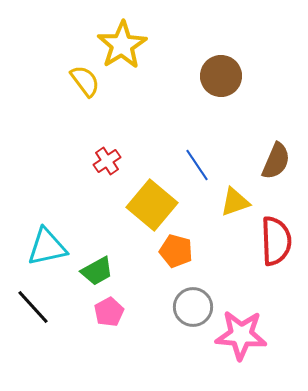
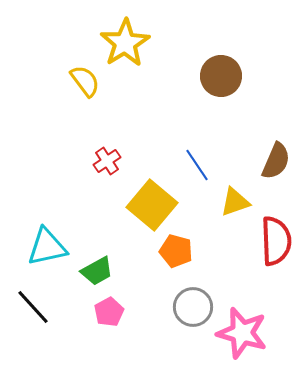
yellow star: moved 3 px right, 2 px up
pink star: moved 1 px right, 2 px up; rotated 12 degrees clockwise
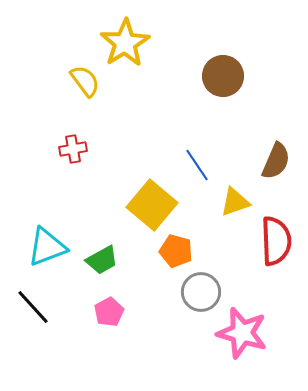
brown circle: moved 2 px right
red cross: moved 34 px left, 12 px up; rotated 24 degrees clockwise
cyan triangle: rotated 9 degrees counterclockwise
green trapezoid: moved 5 px right, 11 px up
gray circle: moved 8 px right, 15 px up
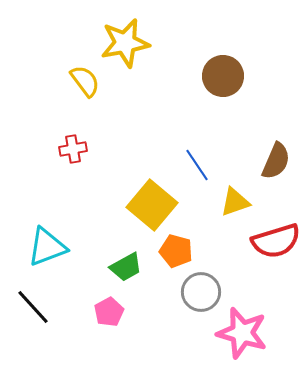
yellow star: rotated 21 degrees clockwise
red semicircle: rotated 75 degrees clockwise
green trapezoid: moved 24 px right, 7 px down
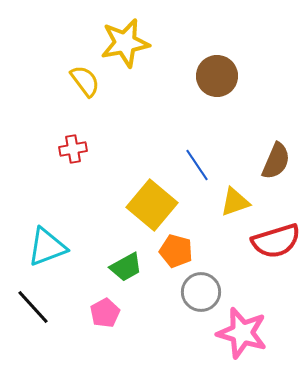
brown circle: moved 6 px left
pink pentagon: moved 4 px left, 1 px down
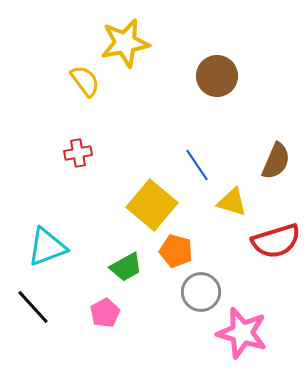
red cross: moved 5 px right, 4 px down
yellow triangle: moved 3 px left; rotated 36 degrees clockwise
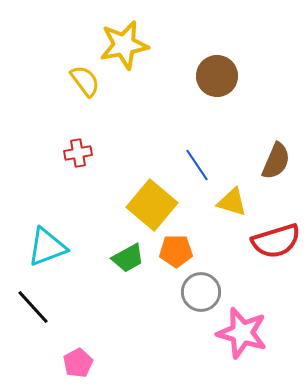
yellow star: moved 1 px left, 2 px down
orange pentagon: rotated 16 degrees counterclockwise
green trapezoid: moved 2 px right, 9 px up
pink pentagon: moved 27 px left, 50 px down
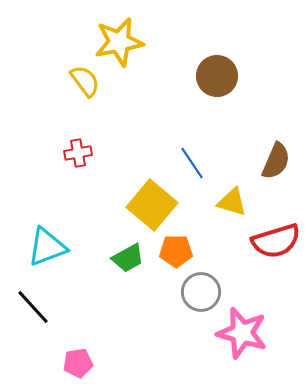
yellow star: moved 5 px left, 3 px up
blue line: moved 5 px left, 2 px up
pink pentagon: rotated 20 degrees clockwise
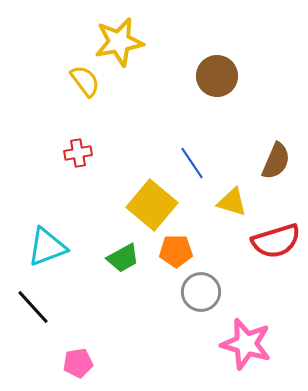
green trapezoid: moved 5 px left
pink star: moved 4 px right, 11 px down
